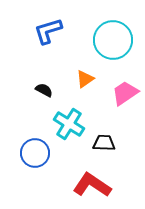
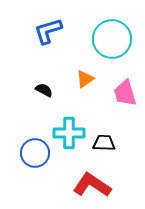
cyan circle: moved 1 px left, 1 px up
pink trapezoid: rotated 72 degrees counterclockwise
cyan cross: moved 9 px down; rotated 32 degrees counterclockwise
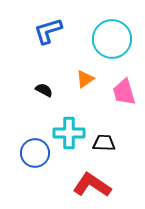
pink trapezoid: moved 1 px left, 1 px up
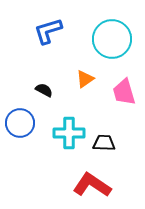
blue circle: moved 15 px left, 30 px up
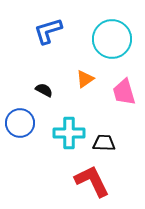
red L-shape: moved 4 px up; rotated 30 degrees clockwise
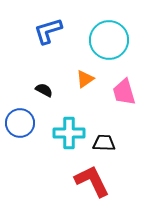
cyan circle: moved 3 px left, 1 px down
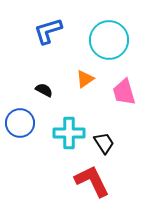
black trapezoid: rotated 55 degrees clockwise
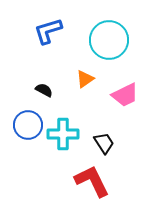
pink trapezoid: moved 1 px right, 3 px down; rotated 100 degrees counterclockwise
blue circle: moved 8 px right, 2 px down
cyan cross: moved 6 px left, 1 px down
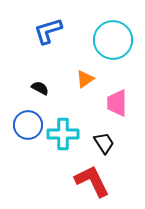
cyan circle: moved 4 px right
black semicircle: moved 4 px left, 2 px up
pink trapezoid: moved 8 px left, 8 px down; rotated 116 degrees clockwise
